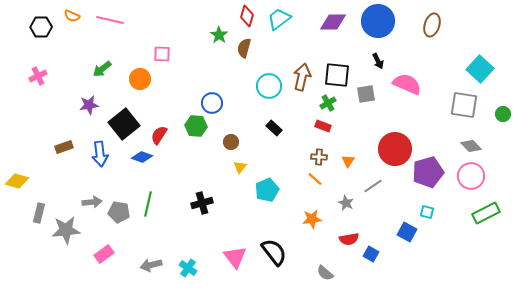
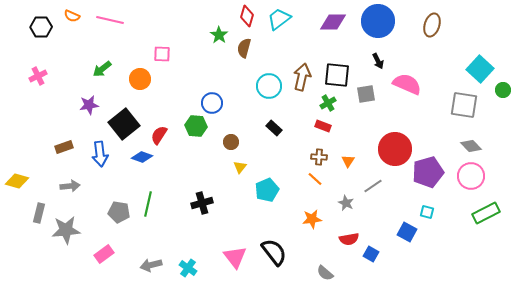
green circle at (503, 114): moved 24 px up
gray arrow at (92, 202): moved 22 px left, 16 px up
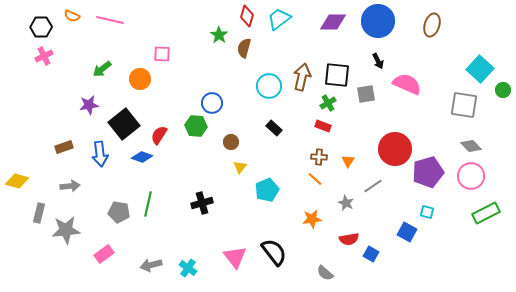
pink cross at (38, 76): moved 6 px right, 20 px up
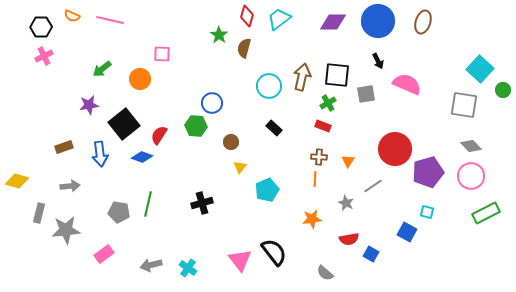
brown ellipse at (432, 25): moved 9 px left, 3 px up
orange line at (315, 179): rotated 49 degrees clockwise
pink triangle at (235, 257): moved 5 px right, 3 px down
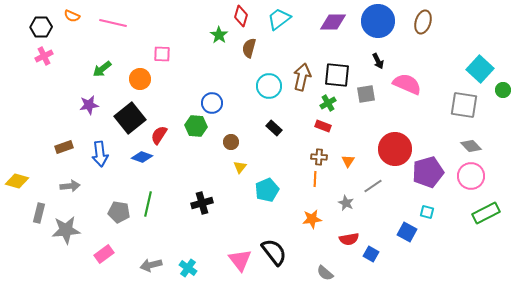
red diamond at (247, 16): moved 6 px left
pink line at (110, 20): moved 3 px right, 3 px down
brown semicircle at (244, 48): moved 5 px right
black square at (124, 124): moved 6 px right, 6 px up
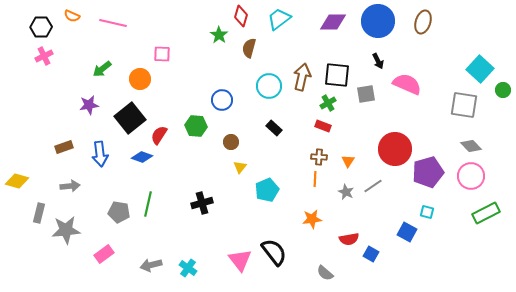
blue circle at (212, 103): moved 10 px right, 3 px up
gray star at (346, 203): moved 11 px up
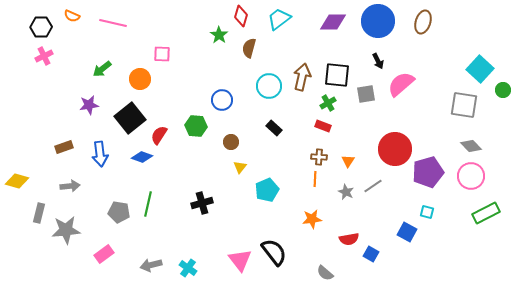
pink semicircle at (407, 84): moved 6 px left; rotated 64 degrees counterclockwise
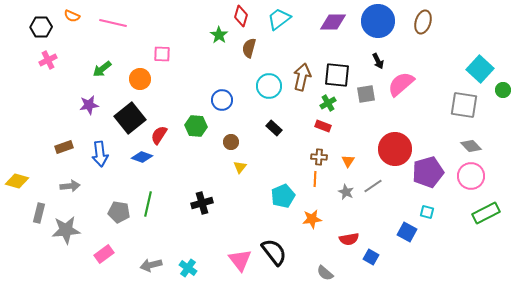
pink cross at (44, 56): moved 4 px right, 4 px down
cyan pentagon at (267, 190): moved 16 px right, 6 px down
blue square at (371, 254): moved 3 px down
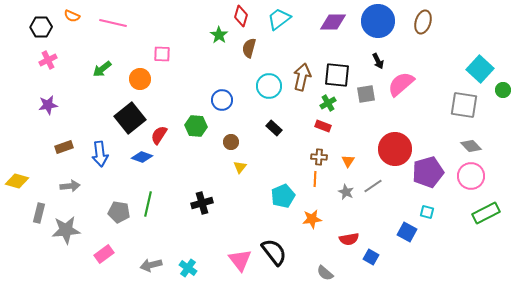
purple star at (89, 105): moved 41 px left
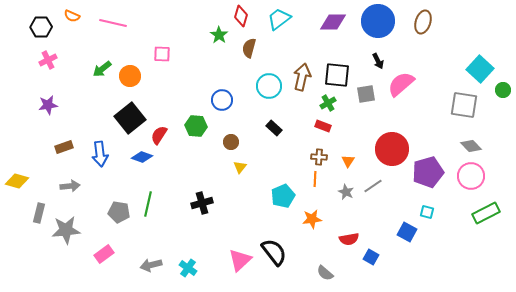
orange circle at (140, 79): moved 10 px left, 3 px up
red circle at (395, 149): moved 3 px left
pink triangle at (240, 260): rotated 25 degrees clockwise
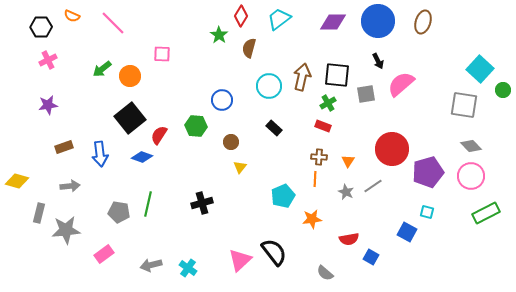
red diamond at (241, 16): rotated 15 degrees clockwise
pink line at (113, 23): rotated 32 degrees clockwise
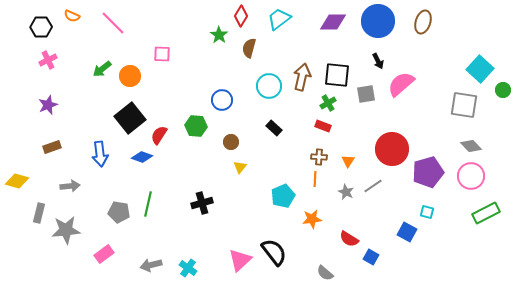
purple star at (48, 105): rotated 12 degrees counterclockwise
brown rectangle at (64, 147): moved 12 px left
red semicircle at (349, 239): rotated 42 degrees clockwise
